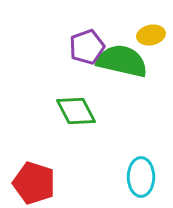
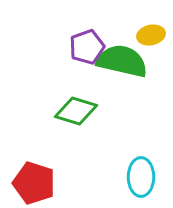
green diamond: rotated 45 degrees counterclockwise
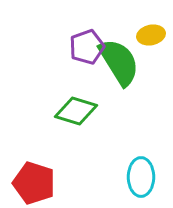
green semicircle: moved 3 px left, 1 px down; rotated 45 degrees clockwise
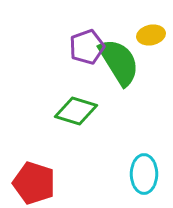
cyan ellipse: moved 3 px right, 3 px up
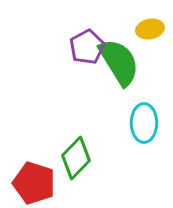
yellow ellipse: moved 1 px left, 6 px up
purple pentagon: rotated 8 degrees counterclockwise
green diamond: moved 47 px down; rotated 63 degrees counterclockwise
cyan ellipse: moved 51 px up
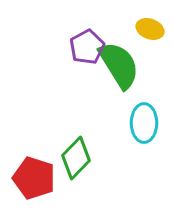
yellow ellipse: rotated 32 degrees clockwise
green semicircle: moved 3 px down
red pentagon: moved 5 px up
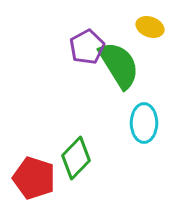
yellow ellipse: moved 2 px up
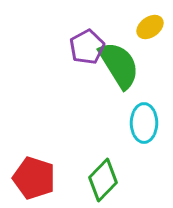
yellow ellipse: rotated 56 degrees counterclockwise
green diamond: moved 27 px right, 22 px down
